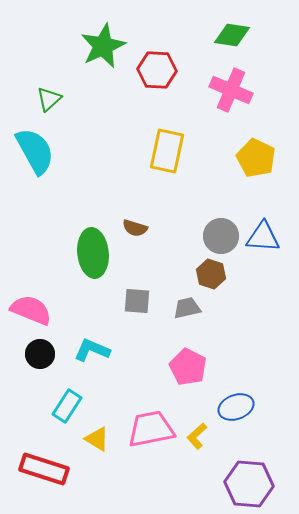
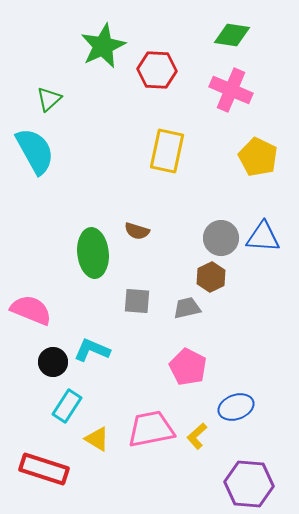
yellow pentagon: moved 2 px right, 1 px up
brown semicircle: moved 2 px right, 3 px down
gray circle: moved 2 px down
brown hexagon: moved 3 px down; rotated 16 degrees clockwise
black circle: moved 13 px right, 8 px down
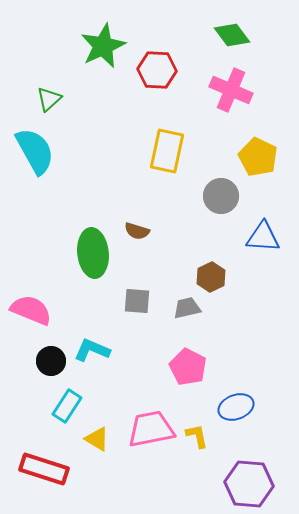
green diamond: rotated 45 degrees clockwise
gray circle: moved 42 px up
black circle: moved 2 px left, 1 px up
yellow L-shape: rotated 120 degrees clockwise
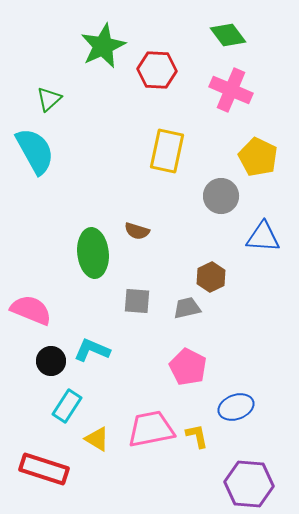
green diamond: moved 4 px left
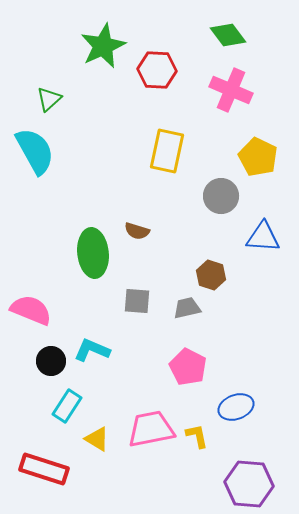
brown hexagon: moved 2 px up; rotated 16 degrees counterclockwise
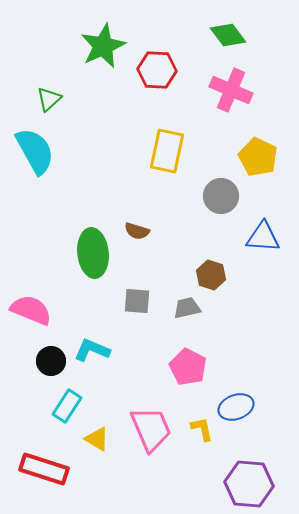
pink trapezoid: rotated 78 degrees clockwise
yellow L-shape: moved 5 px right, 7 px up
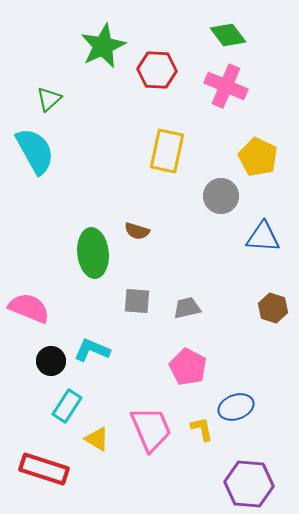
pink cross: moved 5 px left, 4 px up
brown hexagon: moved 62 px right, 33 px down
pink semicircle: moved 2 px left, 2 px up
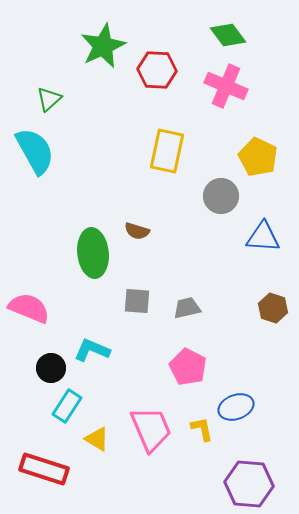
black circle: moved 7 px down
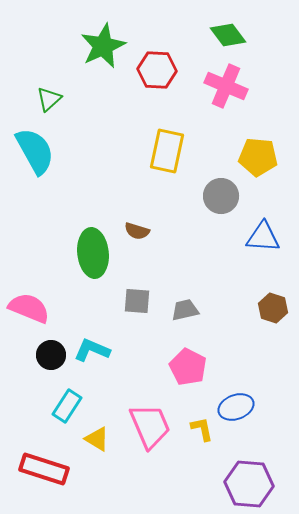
yellow pentagon: rotated 21 degrees counterclockwise
gray trapezoid: moved 2 px left, 2 px down
black circle: moved 13 px up
pink trapezoid: moved 1 px left, 3 px up
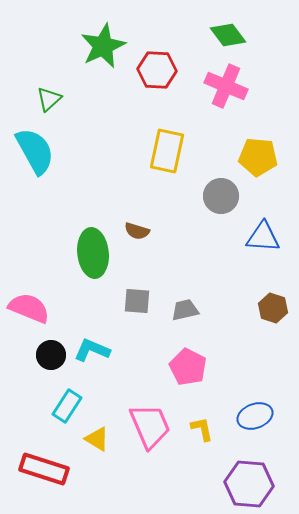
blue ellipse: moved 19 px right, 9 px down
